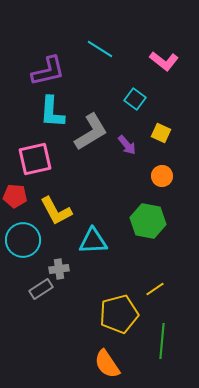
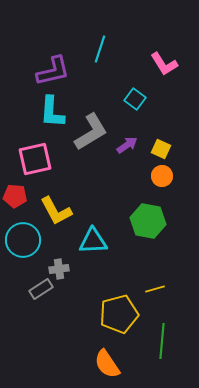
cyan line: rotated 76 degrees clockwise
pink L-shape: moved 3 px down; rotated 20 degrees clockwise
purple L-shape: moved 5 px right
yellow square: moved 16 px down
purple arrow: rotated 85 degrees counterclockwise
yellow line: rotated 18 degrees clockwise
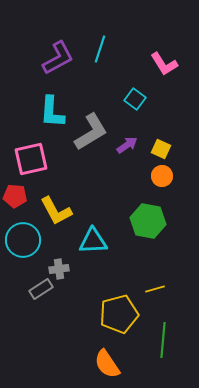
purple L-shape: moved 5 px right, 13 px up; rotated 15 degrees counterclockwise
pink square: moved 4 px left
green line: moved 1 px right, 1 px up
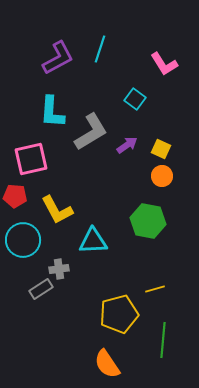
yellow L-shape: moved 1 px right, 1 px up
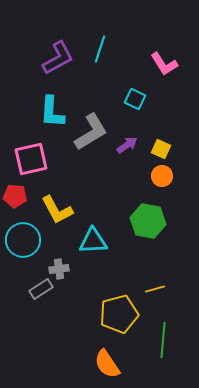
cyan square: rotated 10 degrees counterclockwise
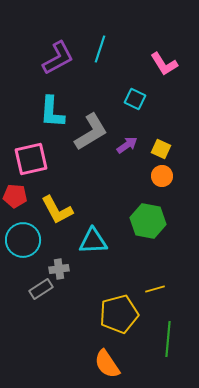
green line: moved 5 px right, 1 px up
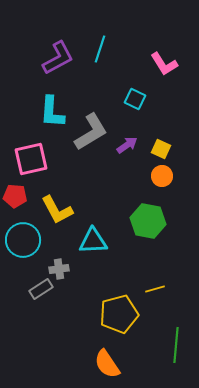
green line: moved 8 px right, 6 px down
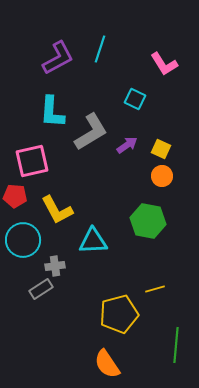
pink square: moved 1 px right, 2 px down
gray cross: moved 4 px left, 3 px up
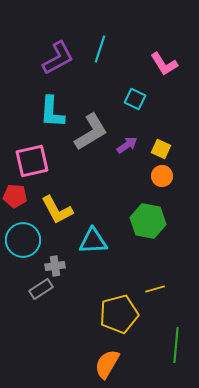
orange semicircle: rotated 64 degrees clockwise
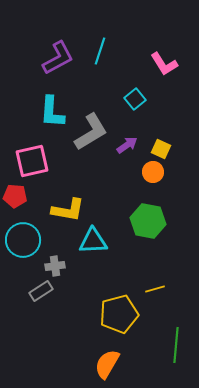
cyan line: moved 2 px down
cyan square: rotated 25 degrees clockwise
orange circle: moved 9 px left, 4 px up
yellow L-shape: moved 11 px right; rotated 52 degrees counterclockwise
gray rectangle: moved 2 px down
